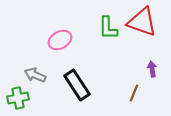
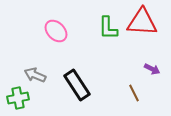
red triangle: rotated 16 degrees counterclockwise
pink ellipse: moved 4 px left, 9 px up; rotated 75 degrees clockwise
purple arrow: rotated 126 degrees clockwise
brown line: rotated 48 degrees counterclockwise
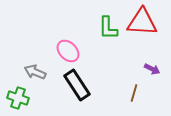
pink ellipse: moved 12 px right, 20 px down
gray arrow: moved 3 px up
brown line: rotated 42 degrees clockwise
green cross: rotated 30 degrees clockwise
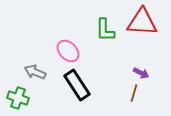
green L-shape: moved 3 px left, 2 px down
purple arrow: moved 11 px left, 4 px down
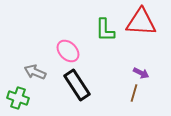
red triangle: moved 1 px left
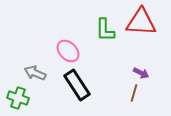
gray arrow: moved 1 px down
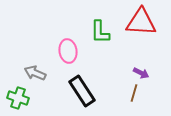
green L-shape: moved 5 px left, 2 px down
pink ellipse: rotated 35 degrees clockwise
black rectangle: moved 5 px right, 6 px down
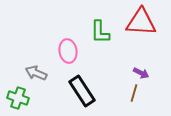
gray arrow: moved 1 px right
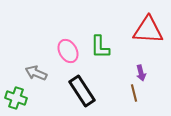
red triangle: moved 7 px right, 8 px down
green L-shape: moved 15 px down
pink ellipse: rotated 20 degrees counterclockwise
purple arrow: rotated 49 degrees clockwise
brown line: rotated 30 degrees counterclockwise
green cross: moved 2 px left
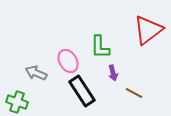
red triangle: rotated 40 degrees counterclockwise
pink ellipse: moved 10 px down
purple arrow: moved 28 px left
brown line: rotated 48 degrees counterclockwise
green cross: moved 1 px right, 4 px down
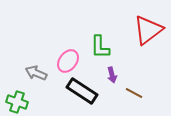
pink ellipse: rotated 65 degrees clockwise
purple arrow: moved 1 px left, 2 px down
black rectangle: rotated 24 degrees counterclockwise
